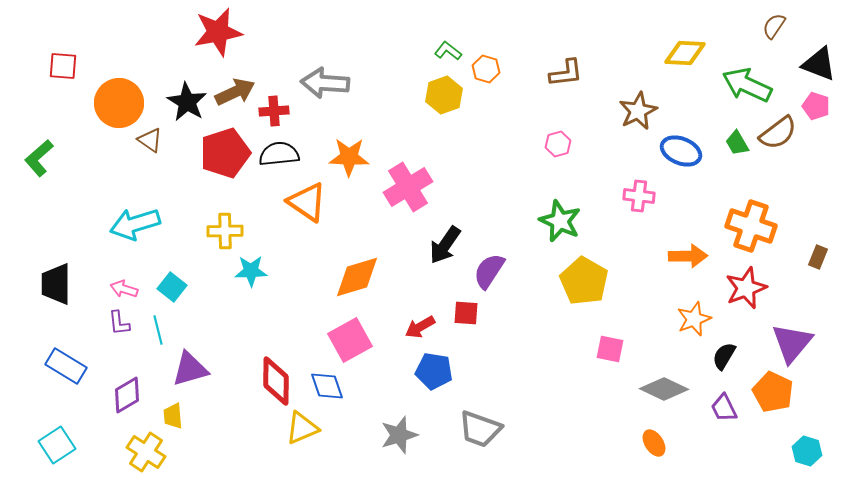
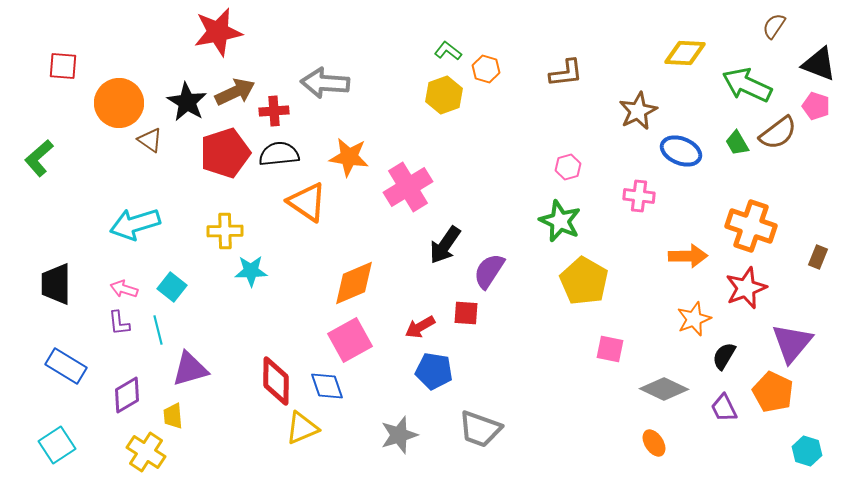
pink hexagon at (558, 144): moved 10 px right, 23 px down
orange star at (349, 157): rotated 6 degrees clockwise
orange diamond at (357, 277): moved 3 px left, 6 px down; rotated 6 degrees counterclockwise
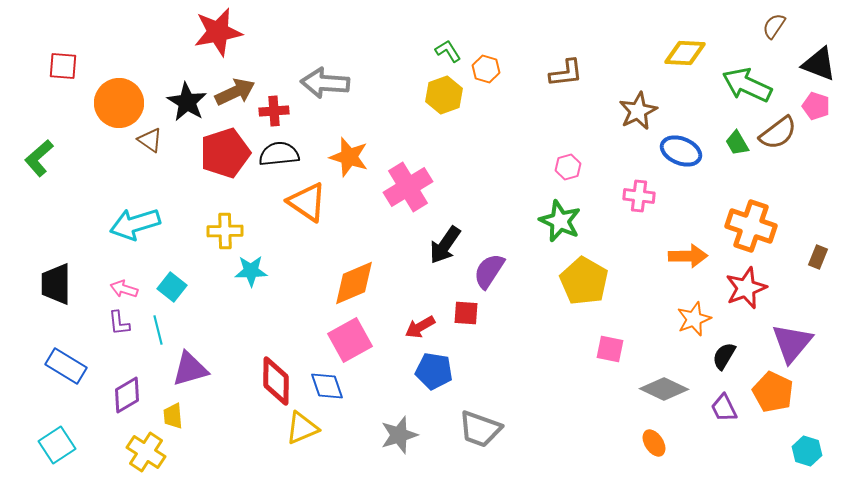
green L-shape at (448, 51): rotated 20 degrees clockwise
orange star at (349, 157): rotated 9 degrees clockwise
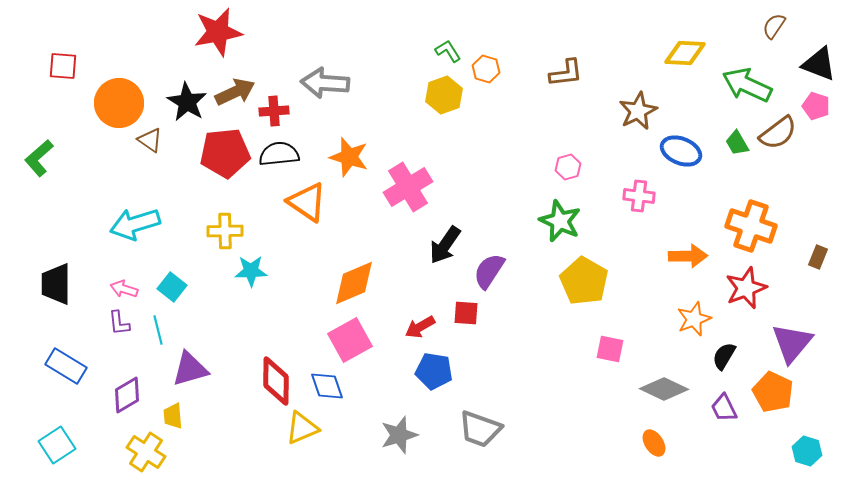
red pentagon at (225, 153): rotated 12 degrees clockwise
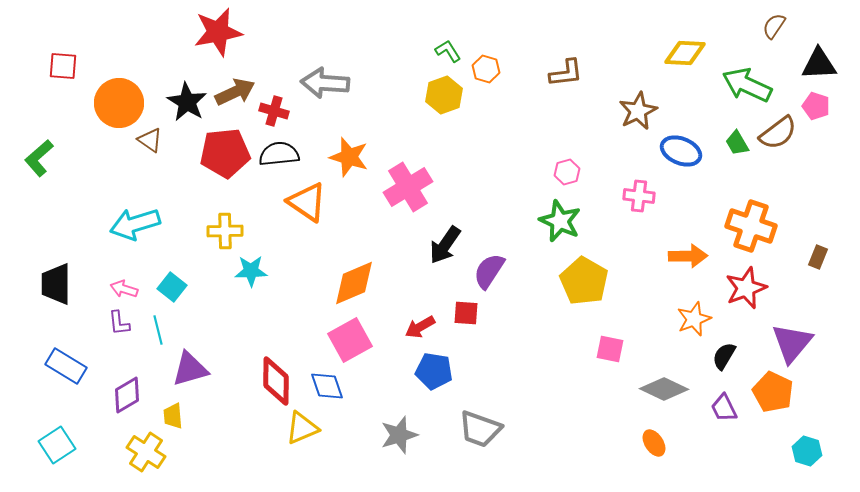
black triangle at (819, 64): rotated 24 degrees counterclockwise
red cross at (274, 111): rotated 20 degrees clockwise
pink hexagon at (568, 167): moved 1 px left, 5 px down
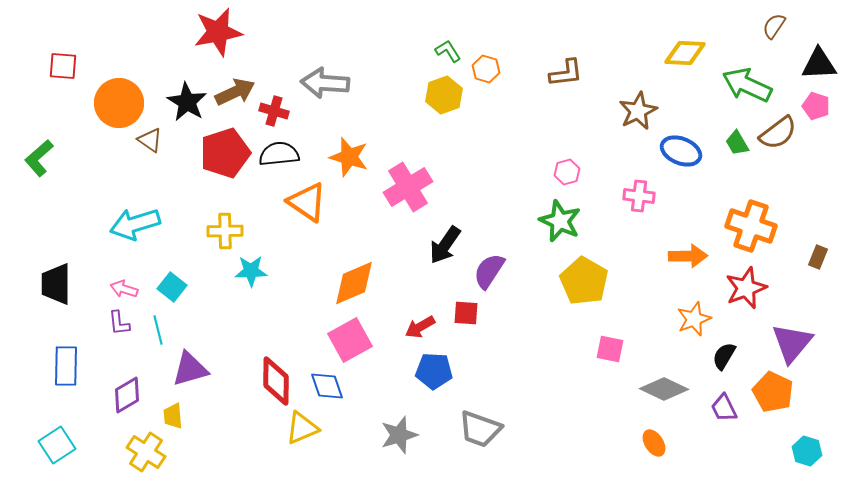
red pentagon at (225, 153): rotated 12 degrees counterclockwise
blue rectangle at (66, 366): rotated 60 degrees clockwise
blue pentagon at (434, 371): rotated 6 degrees counterclockwise
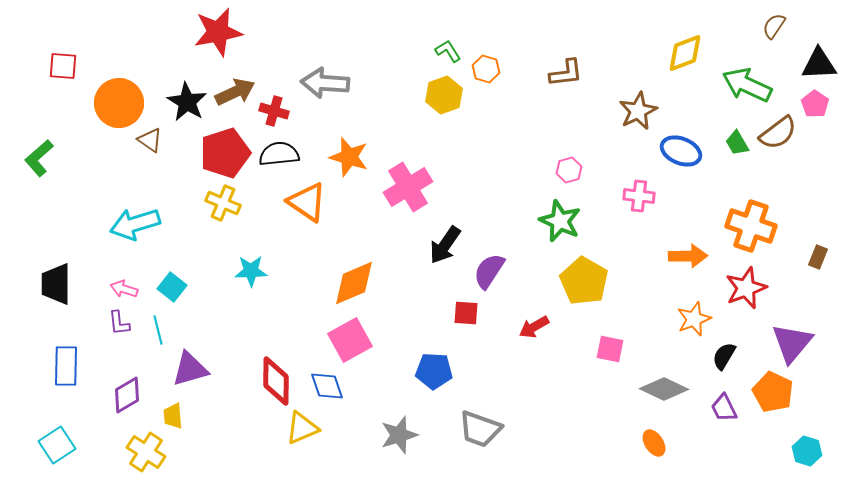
yellow diamond at (685, 53): rotated 24 degrees counterclockwise
pink pentagon at (816, 106): moved 1 px left, 2 px up; rotated 16 degrees clockwise
pink hexagon at (567, 172): moved 2 px right, 2 px up
yellow cross at (225, 231): moved 2 px left, 28 px up; rotated 24 degrees clockwise
red arrow at (420, 327): moved 114 px right
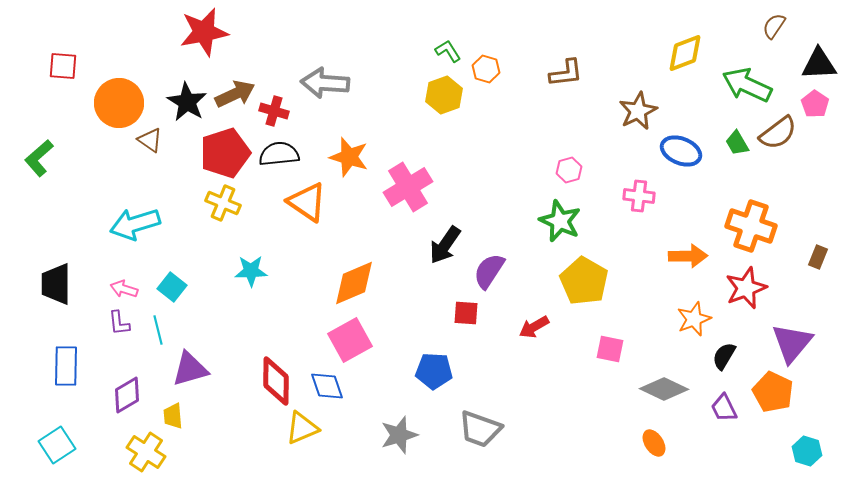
red star at (218, 32): moved 14 px left
brown arrow at (235, 92): moved 2 px down
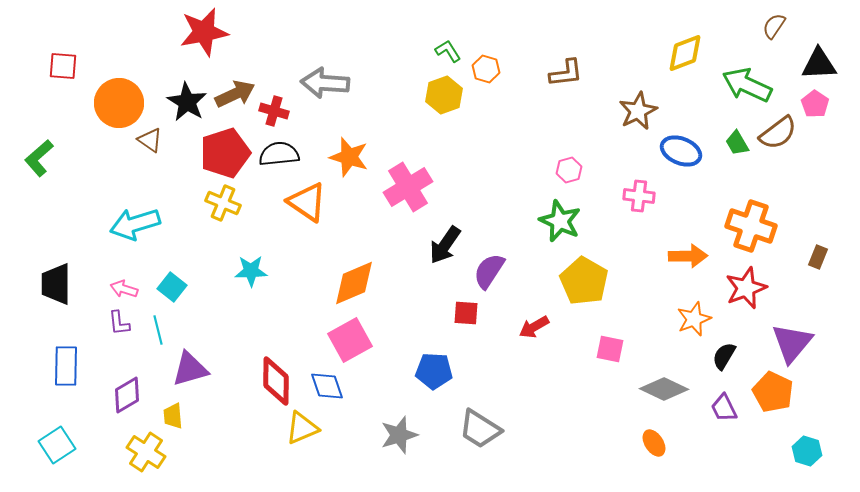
gray trapezoid at (480, 429): rotated 12 degrees clockwise
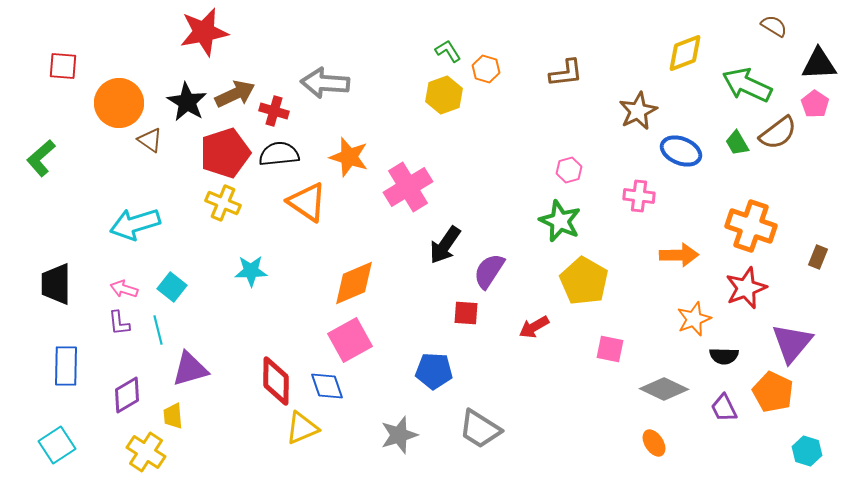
brown semicircle at (774, 26): rotated 88 degrees clockwise
green L-shape at (39, 158): moved 2 px right
orange arrow at (688, 256): moved 9 px left, 1 px up
black semicircle at (724, 356): rotated 120 degrees counterclockwise
